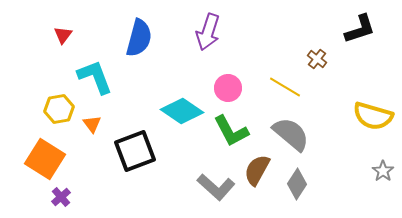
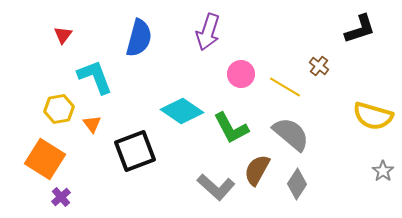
brown cross: moved 2 px right, 7 px down
pink circle: moved 13 px right, 14 px up
green L-shape: moved 3 px up
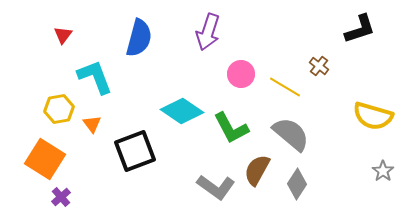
gray L-shape: rotated 6 degrees counterclockwise
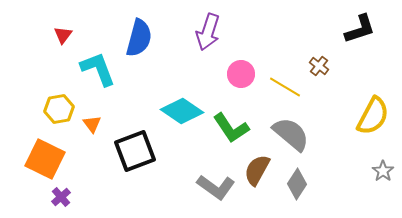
cyan L-shape: moved 3 px right, 8 px up
yellow semicircle: rotated 78 degrees counterclockwise
green L-shape: rotated 6 degrees counterclockwise
orange square: rotated 6 degrees counterclockwise
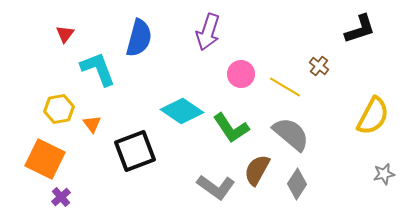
red triangle: moved 2 px right, 1 px up
gray star: moved 1 px right, 3 px down; rotated 25 degrees clockwise
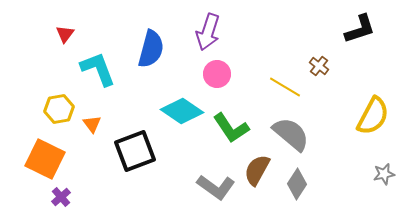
blue semicircle: moved 12 px right, 11 px down
pink circle: moved 24 px left
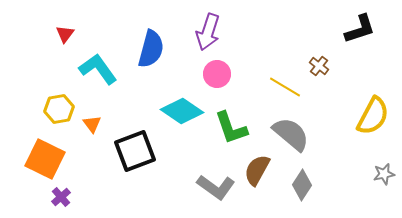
cyan L-shape: rotated 15 degrees counterclockwise
green L-shape: rotated 15 degrees clockwise
gray diamond: moved 5 px right, 1 px down
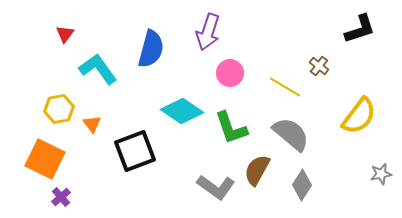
pink circle: moved 13 px right, 1 px up
yellow semicircle: moved 14 px left; rotated 9 degrees clockwise
gray star: moved 3 px left
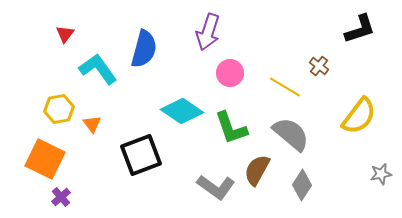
blue semicircle: moved 7 px left
black square: moved 6 px right, 4 px down
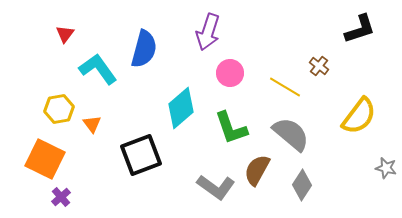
cyan diamond: moved 1 px left, 3 px up; rotated 75 degrees counterclockwise
gray star: moved 5 px right, 6 px up; rotated 25 degrees clockwise
